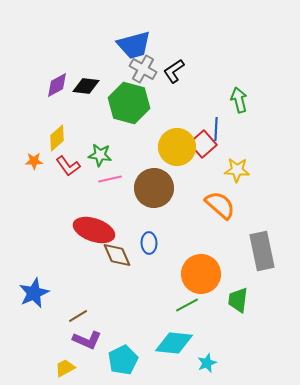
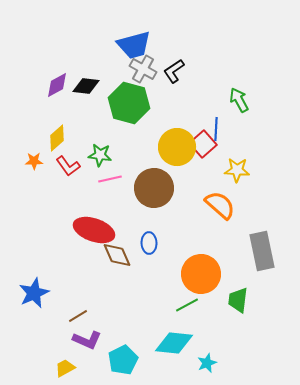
green arrow: rotated 15 degrees counterclockwise
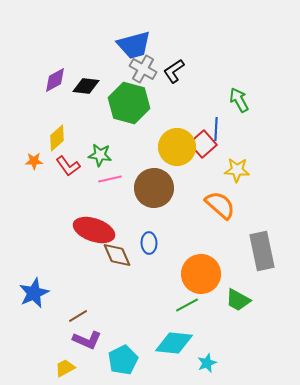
purple diamond: moved 2 px left, 5 px up
green trapezoid: rotated 68 degrees counterclockwise
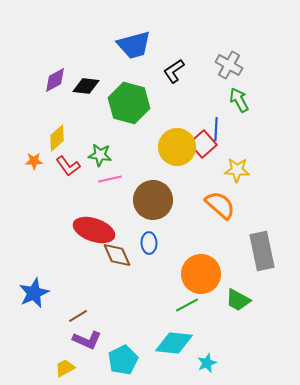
gray cross: moved 86 px right, 4 px up
brown circle: moved 1 px left, 12 px down
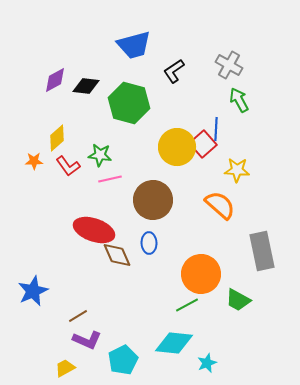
blue star: moved 1 px left, 2 px up
